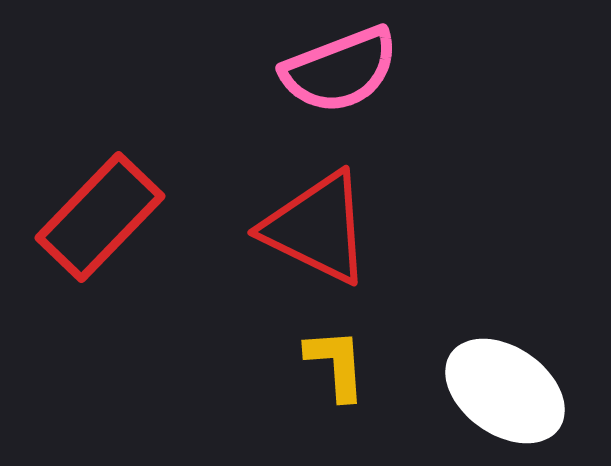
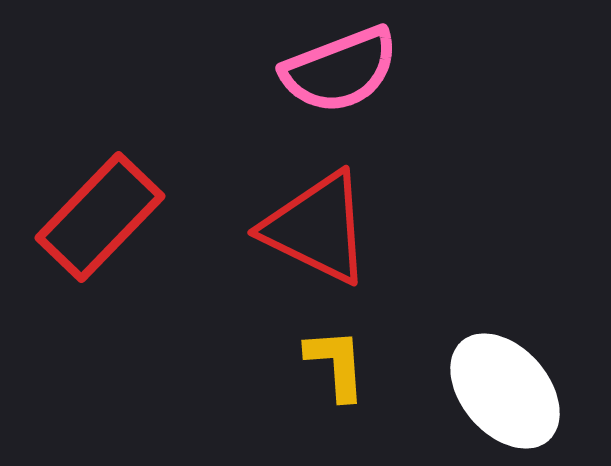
white ellipse: rotated 14 degrees clockwise
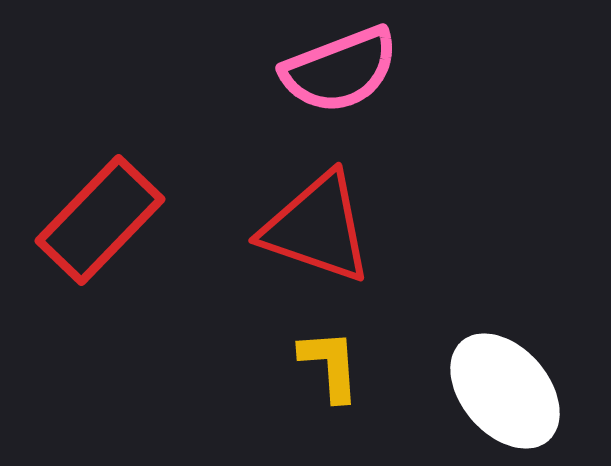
red rectangle: moved 3 px down
red triangle: rotated 7 degrees counterclockwise
yellow L-shape: moved 6 px left, 1 px down
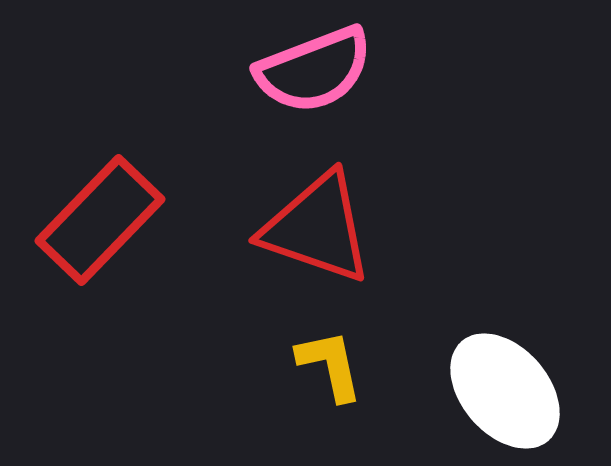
pink semicircle: moved 26 px left
yellow L-shape: rotated 8 degrees counterclockwise
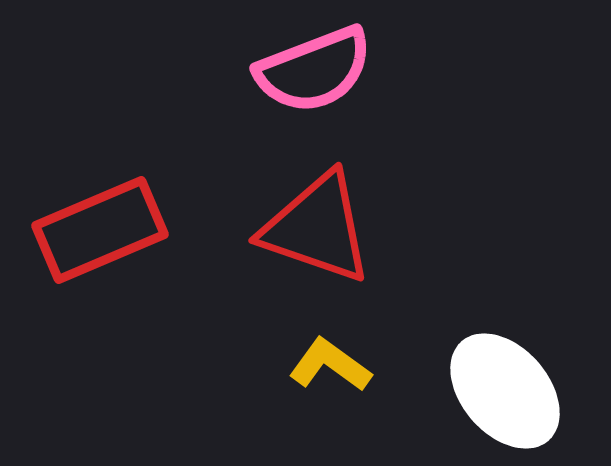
red rectangle: moved 10 px down; rotated 23 degrees clockwise
yellow L-shape: rotated 42 degrees counterclockwise
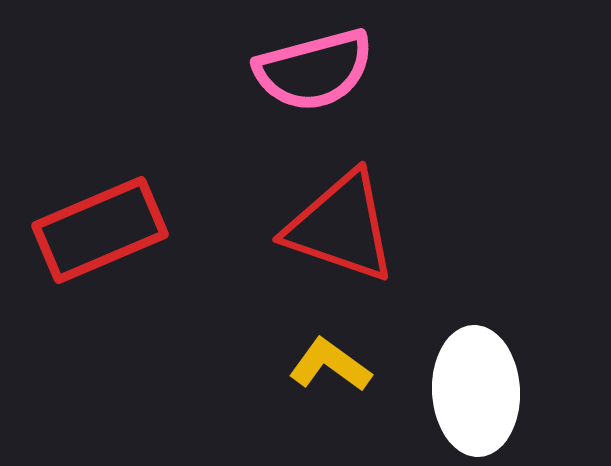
pink semicircle: rotated 6 degrees clockwise
red triangle: moved 24 px right, 1 px up
white ellipse: moved 29 px left; rotated 38 degrees clockwise
